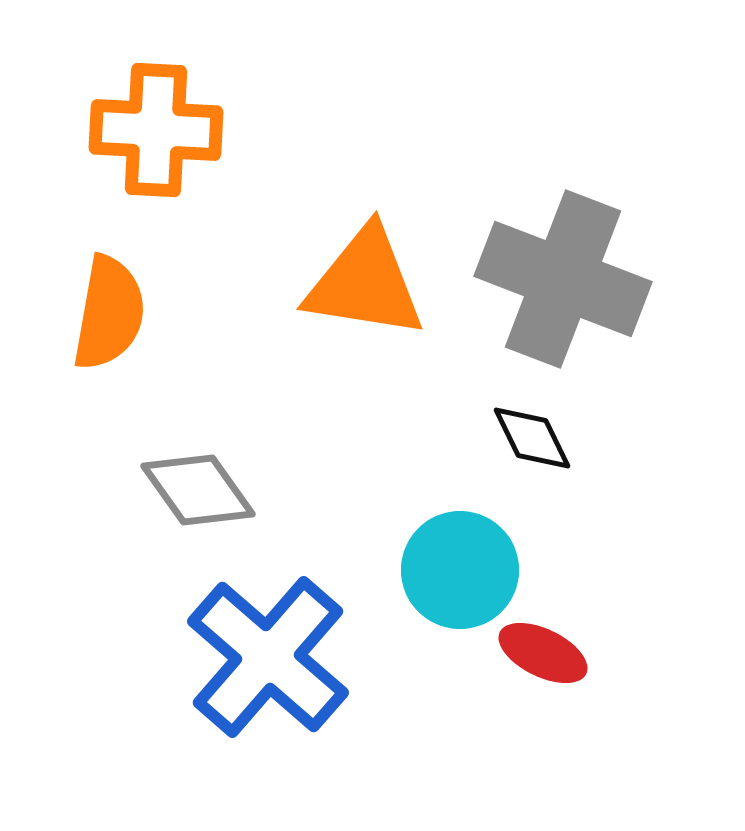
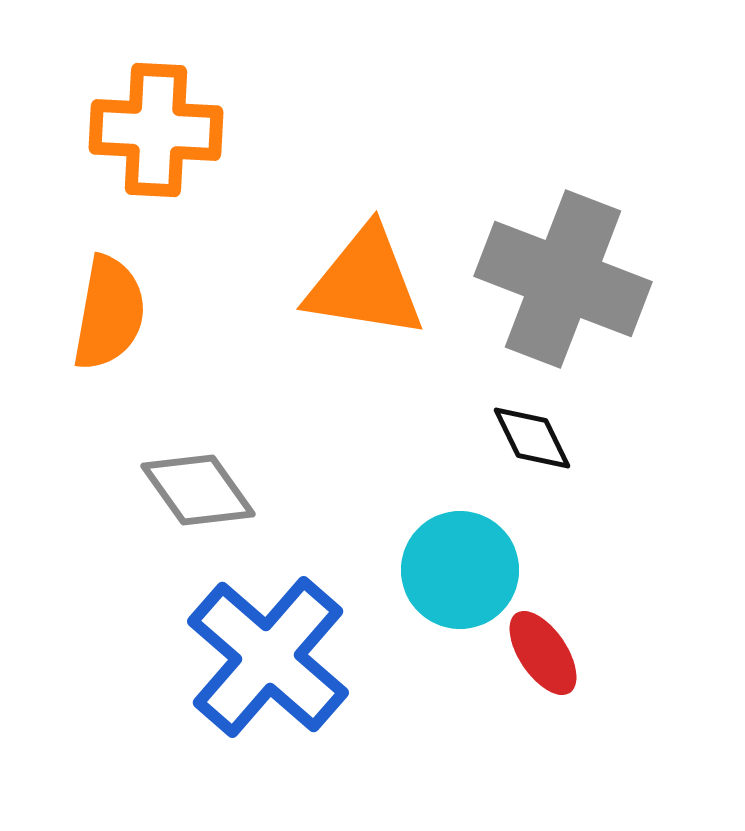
red ellipse: rotated 30 degrees clockwise
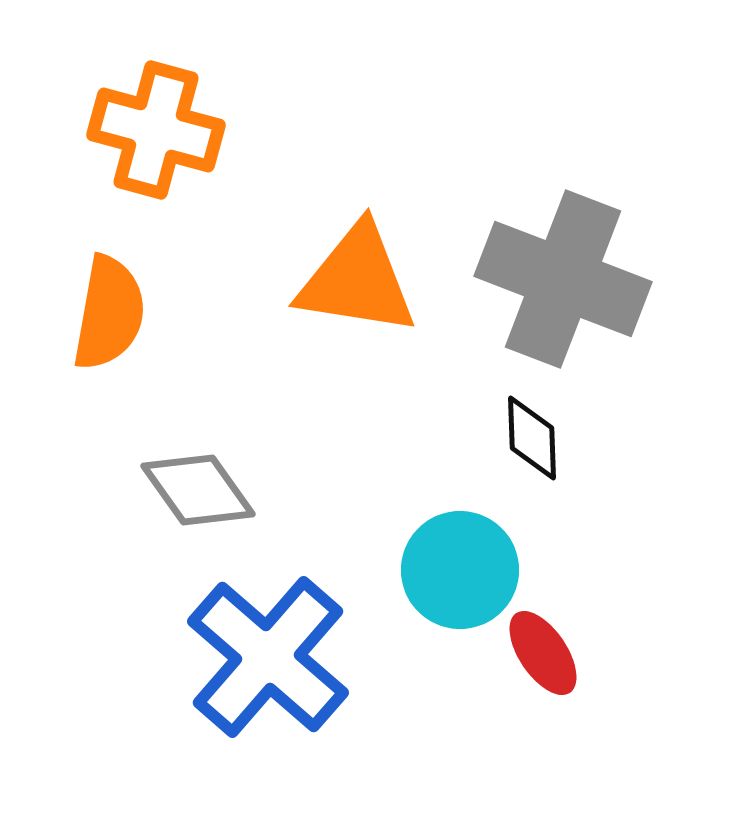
orange cross: rotated 12 degrees clockwise
orange triangle: moved 8 px left, 3 px up
black diamond: rotated 24 degrees clockwise
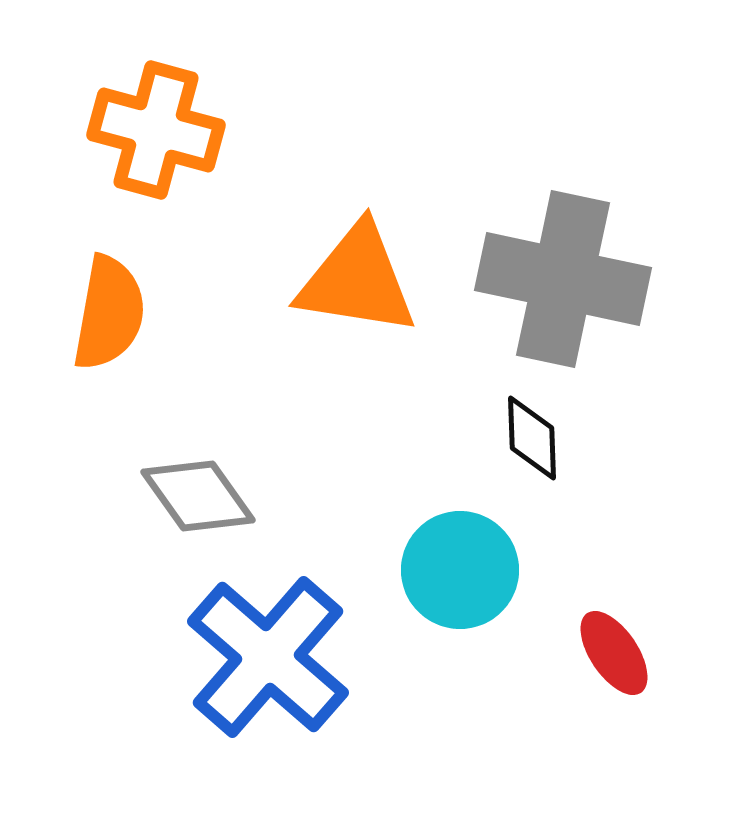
gray cross: rotated 9 degrees counterclockwise
gray diamond: moved 6 px down
red ellipse: moved 71 px right
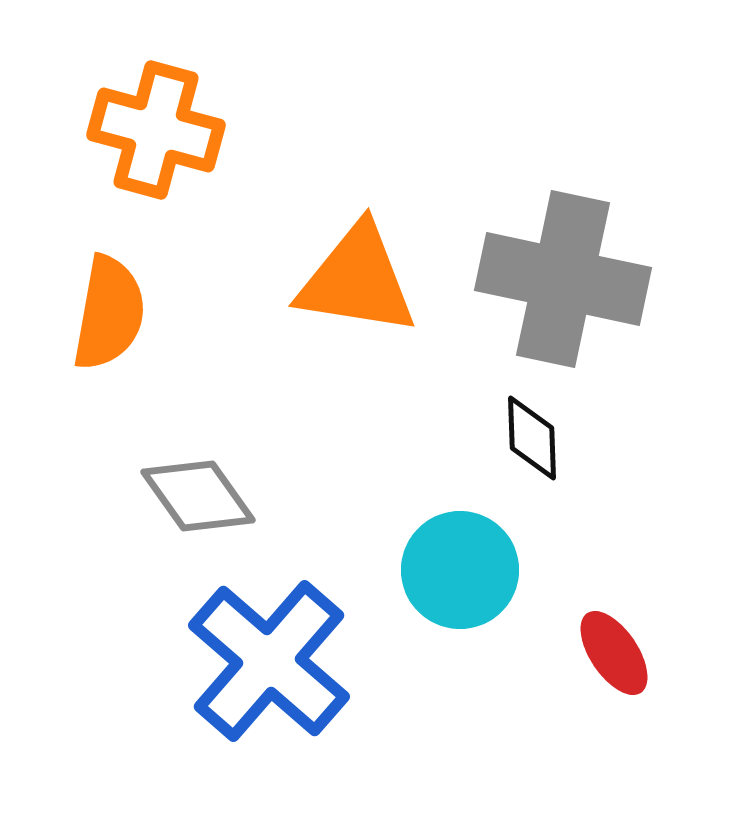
blue cross: moved 1 px right, 4 px down
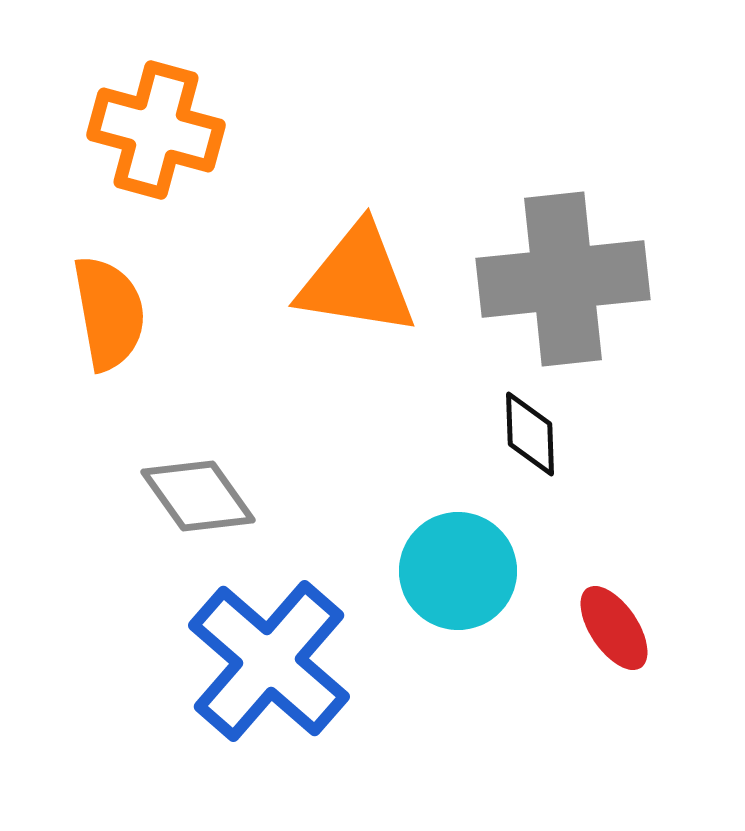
gray cross: rotated 18 degrees counterclockwise
orange semicircle: rotated 20 degrees counterclockwise
black diamond: moved 2 px left, 4 px up
cyan circle: moved 2 px left, 1 px down
red ellipse: moved 25 px up
